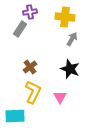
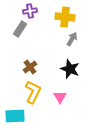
purple cross: moved 1 px up
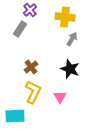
purple cross: moved 1 px up; rotated 32 degrees counterclockwise
brown cross: moved 1 px right
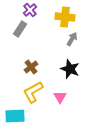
yellow L-shape: rotated 145 degrees counterclockwise
